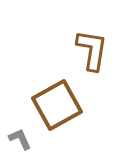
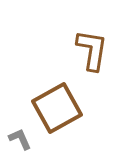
brown square: moved 3 px down
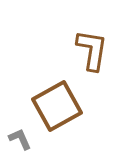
brown square: moved 2 px up
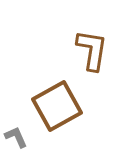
gray L-shape: moved 4 px left, 2 px up
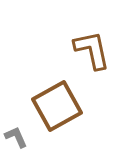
brown L-shape: rotated 21 degrees counterclockwise
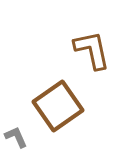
brown square: moved 1 px right; rotated 6 degrees counterclockwise
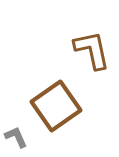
brown square: moved 2 px left
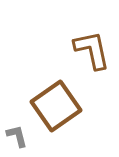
gray L-shape: moved 1 px right, 1 px up; rotated 10 degrees clockwise
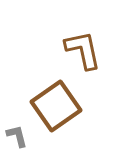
brown L-shape: moved 9 px left
